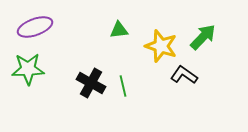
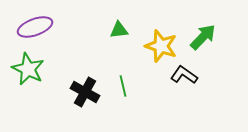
green star: rotated 28 degrees clockwise
black cross: moved 6 px left, 9 px down
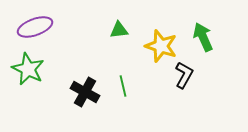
green arrow: rotated 68 degrees counterclockwise
black L-shape: rotated 84 degrees clockwise
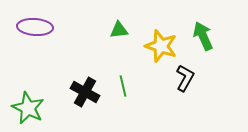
purple ellipse: rotated 24 degrees clockwise
green arrow: moved 1 px up
green star: moved 39 px down
black L-shape: moved 1 px right, 3 px down
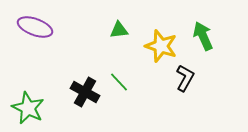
purple ellipse: rotated 16 degrees clockwise
green line: moved 4 px left, 4 px up; rotated 30 degrees counterclockwise
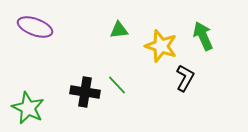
green line: moved 2 px left, 3 px down
black cross: rotated 20 degrees counterclockwise
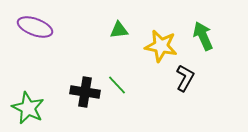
yellow star: rotated 8 degrees counterclockwise
